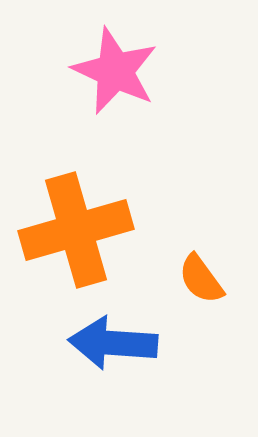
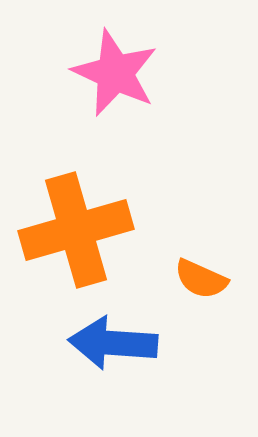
pink star: moved 2 px down
orange semicircle: rotated 30 degrees counterclockwise
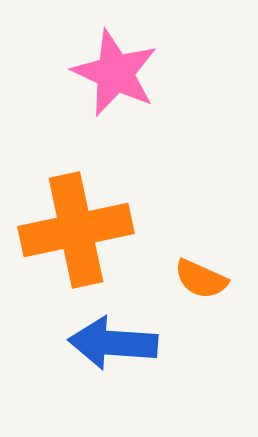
orange cross: rotated 4 degrees clockwise
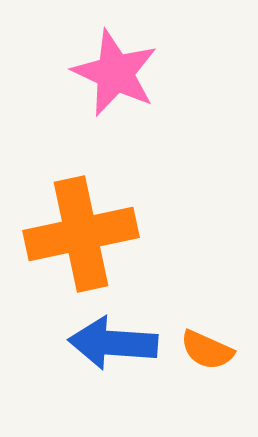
orange cross: moved 5 px right, 4 px down
orange semicircle: moved 6 px right, 71 px down
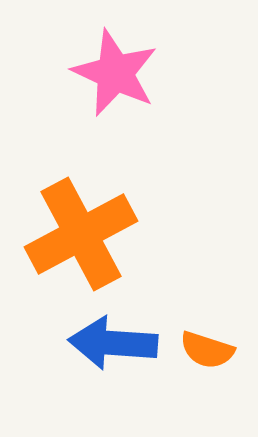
orange cross: rotated 16 degrees counterclockwise
orange semicircle: rotated 6 degrees counterclockwise
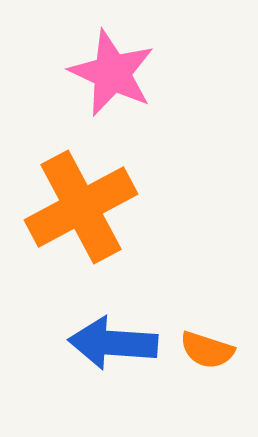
pink star: moved 3 px left
orange cross: moved 27 px up
